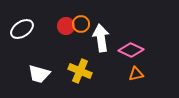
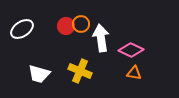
orange triangle: moved 2 px left, 1 px up; rotated 21 degrees clockwise
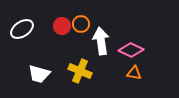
red circle: moved 4 px left
white arrow: moved 3 px down
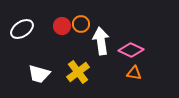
yellow cross: moved 2 px left, 1 px down; rotated 30 degrees clockwise
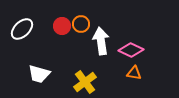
white ellipse: rotated 10 degrees counterclockwise
yellow cross: moved 7 px right, 10 px down
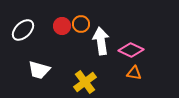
white ellipse: moved 1 px right, 1 px down
white trapezoid: moved 4 px up
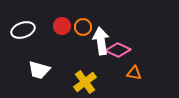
orange circle: moved 2 px right, 3 px down
white ellipse: rotated 25 degrees clockwise
pink diamond: moved 13 px left
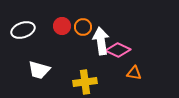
yellow cross: rotated 30 degrees clockwise
